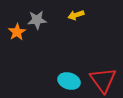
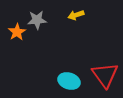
red triangle: moved 2 px right, 5 px up
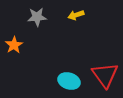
gray star: moved 3 px up
orange star: moved 3 px left, 13 px down
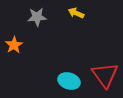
yellow arrow: moved 2 px up; rotated 42 degrees clockwise
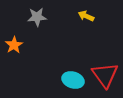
yellow arrow: moved 10 px right, 3 px down
cyan ellipse: moved 4 px right, 1 px up
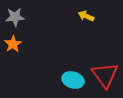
gray star: moved 22 px left
orange star: moved 1 px left, 1 px up
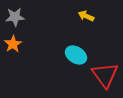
cyan ellipse: moved 3 px right, 25 px up; rotated 15 degrees clockwise
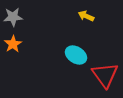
gray star: moved 2 px left
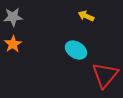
cyan ellipse: moved 5 px up
red triangle: rotated 16 degrees clockwise
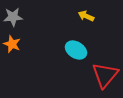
orange star: moved 1 px left; rotated 18 degrees counterclockwise
